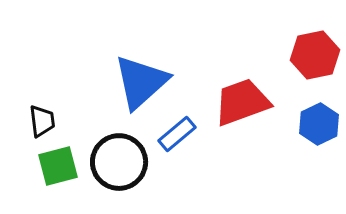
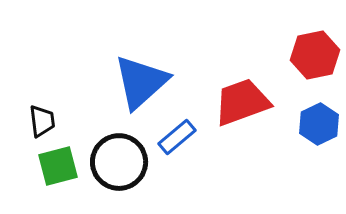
blue rectangle: moved 3 px down
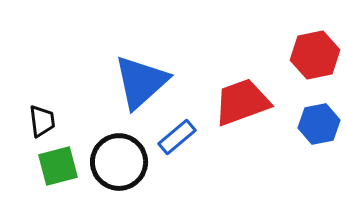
blue hexagon: rotated 15 degrees clockwise
